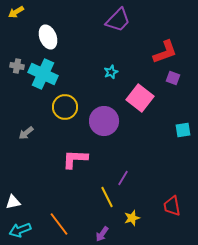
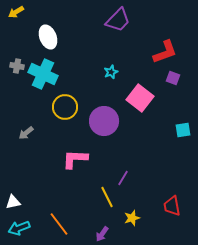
cyan arrow: moved 1 px left, 2 px up
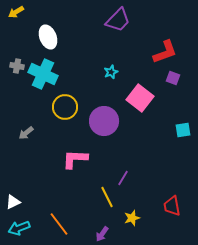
white triangle: rotated 14 degrees counterclockwise
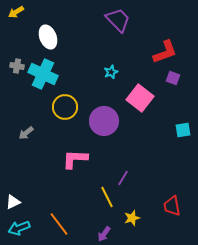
purple trapezoid: rotated 88 degrees counterclockwise
purple arrow: moved 2 px right
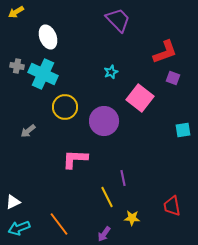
gray arrow: moved 2 px right, 2 px up
purple line: rotated 42 degrees counterclockwise
yellow star: rotated 21 degrees clockwise
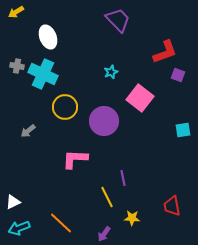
purple square: moved 5 px right, 3 px up
orange line: moved 2 px right, 1 px up; rotated 10 degrees counterclockwise
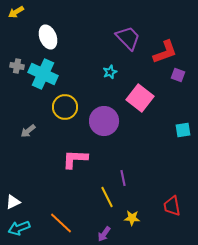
purple trapezoid: moved 10 px right, 18 px down
cyan star: moved 1 px left
